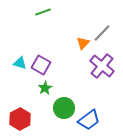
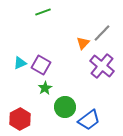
cyan triangle: rotated 40 degrees counterclockwise
green circle: moved 1 px right, 1 px up
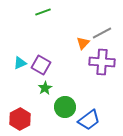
gray line: rotated 18 degrees clockwise
purple cross: moved 4 px up; rotated 35 degrees counterclockwise
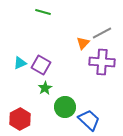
green line: rotated 35 degrees clockwise
blue trapezoid: rotated 100 degrees counterclockwise
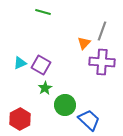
gray line: moved 2 px up; rotated 42 degrees counterclockwise
orange triangle: moved 1 px right
green circle: moved 2 px up
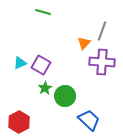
green circle: moved 9 px up
red hexagon: moved 1 px left, 3 px down
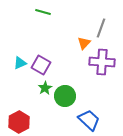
gray line: moved 1 px left, 3 px up
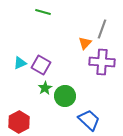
gray line: moved 1 px right, 1 px down
orange triangle: moved 1 px right
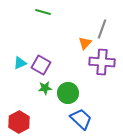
green star: rotated 24 degrees clockwise
green circle: moved 3 px right, 3 px up
blue trapezoid: moved 8 px left, 1 px up
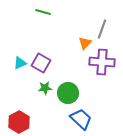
purple square: moved 2 px up
